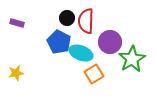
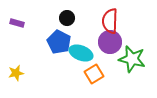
red semicircle: moved 24 px right
green star: rotated 28 degrees counterclockwise
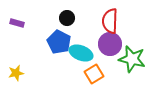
purple circle: moved 2 px down
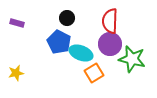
orange square: moved 1 px up
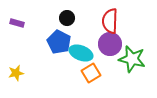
orange square: moved 3 px left
